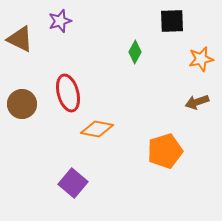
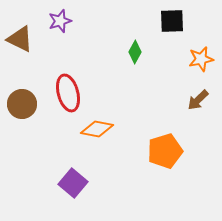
brown arrow: moved 1 px right, 2 px up; rotated 25 degrees counterclockwise
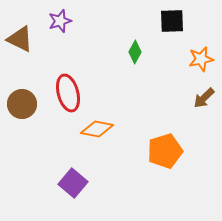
brown arrow: moved 6 px right, 2 px up
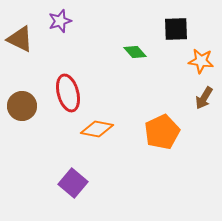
black square: moved 4 px right, 8 px down
green diamond: rotated 70 degrees counterclockwise
orange star: moved 2 px down; rotated 20 degrees clockwise
brown arrow: rotated 15 degrees counterclockwise
brown circle: moved 2 px down
orange pentagon: moved 3 px left, 19 px up; rotated 8 degrees counterclockwise
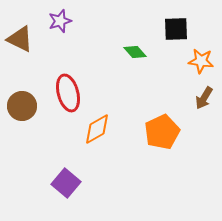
orange diamond: rotated 40 degrees counterclockwise
purple square: moved 7 px left
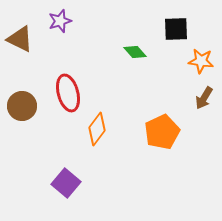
orange diamond: rotated 24 degrees counterclockwise
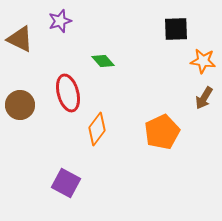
green diamond: moved 32 px left, 9 px down
orange star: moved 2 px right
brown circle: moved 2 px left, 1 px up
purple square: rotated 12 degrees counterclockwise
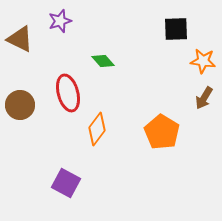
orange pentagon: rotated 16 degrees counterclockwise
